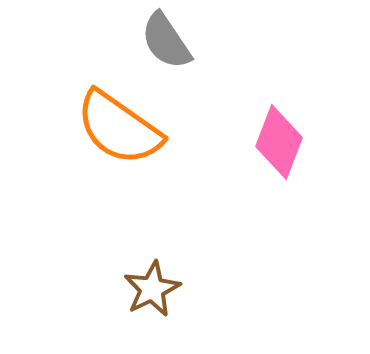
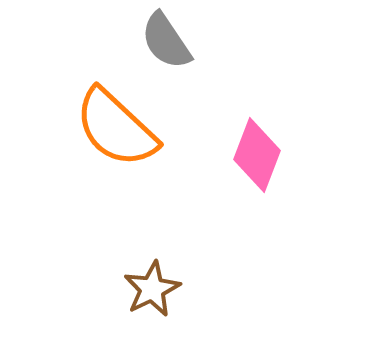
orange semicircle: moved 3 px left; rotated 8 degrees clockwise
pink diamond: moved 22 px left, 13 px down
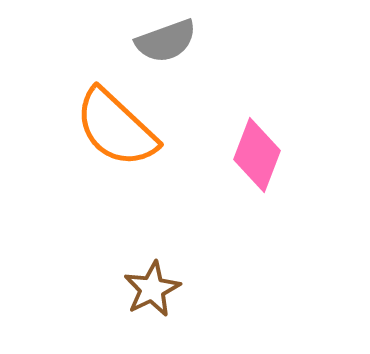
gray semicircle: rotated 76 degrees counterclockwise
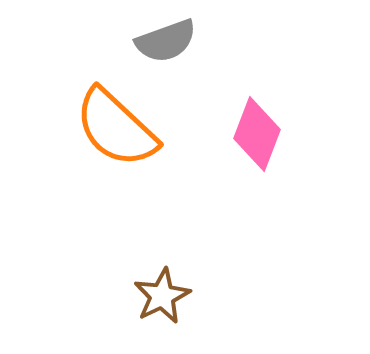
pink diamond: moved 21 px up
brown star: moved 10 px right, 7 px down
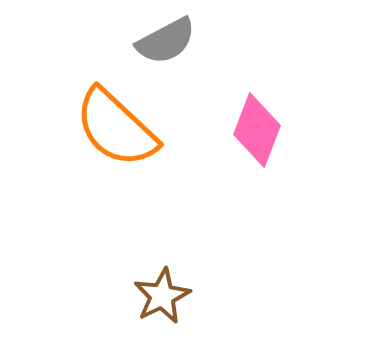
gray semicircle: rotated 8 degrees counterclockwise
pink diamond: moved 4 px up
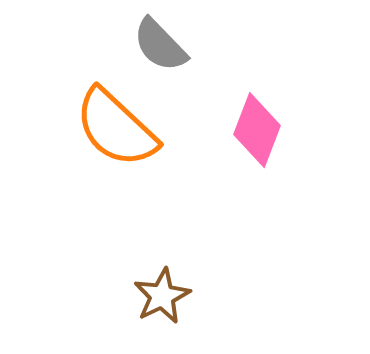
gray semicircle: moved 6 px left, 4 px down; rotated 74 degrees clockwise
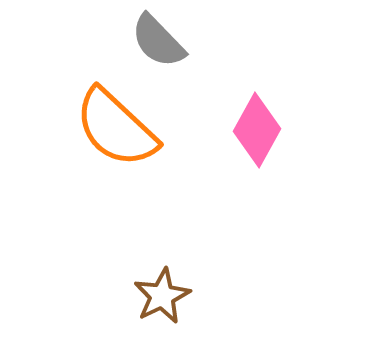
gray semicircle: moved 2 px left, 4 px up
pink diamond: rotated 8 degrees clockwise
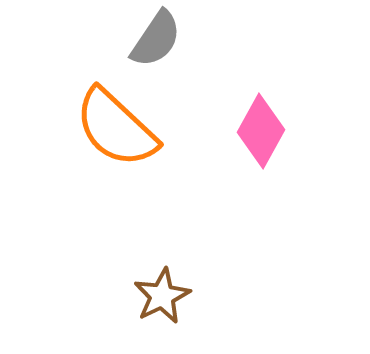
gray semicircle: moved 2 px left, 2 px up; rotated 102 degrees counterclockwise
pink diamond: moved 4 px right, 1 px down
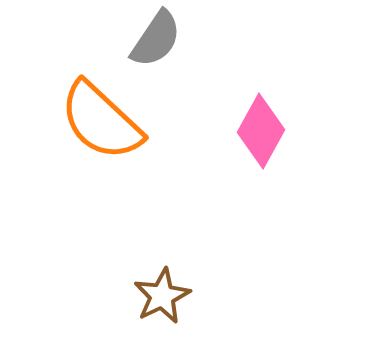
orange semicircle: moved 15 px left, 7 px up
